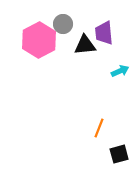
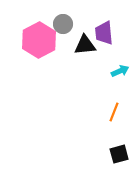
orange line: moved 15 px right, 16 px up
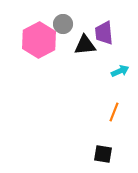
black square: moved 16 px left; rotated 24 degrees clockwise
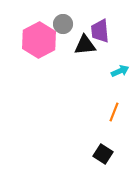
purple trapezoid: moved 4 px left, 2 px up
black square: rotated 24 degrees clockwise
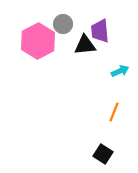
pink hexagon: moved 1 px left, 1 px down
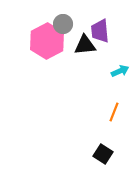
pink hexagon: moved 9 px right
